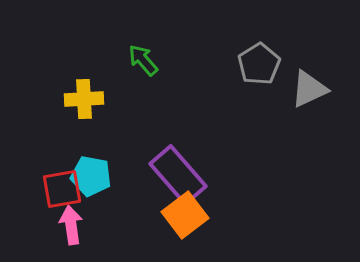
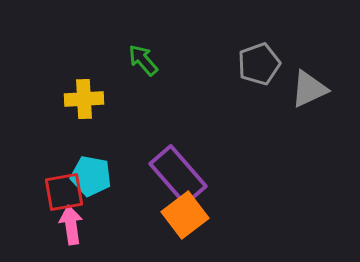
gray pentagon: rotated 12 degrees clockwise
red square: moved 2 px right, 3 px down
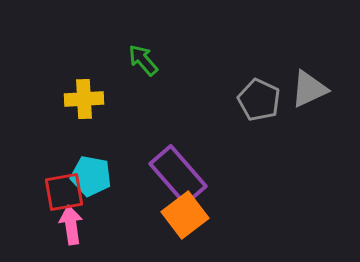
gray pentagon: moved 36 px down; rotated 27 degrees counterclockwise
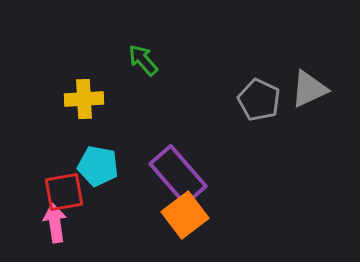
cyan pentagon: moved 7 px right, 10 px up
pink arrow: moved 16 px left, 2 px up
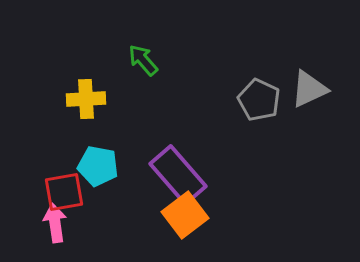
yellow cross: moved 2 px right
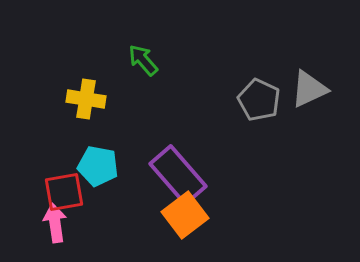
yellow cross: rotated 12 degrees clockwise
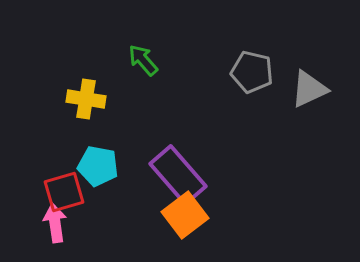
gray pentagon: moved 7 px left, 28 px up; rotated 12 degrees counterclockwise
red square: rotated 6 degrees counterclockwise
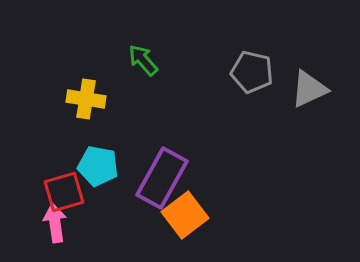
purple rectangle: moved 16 px left, 3 px down; rotated 70 degrees clockwise
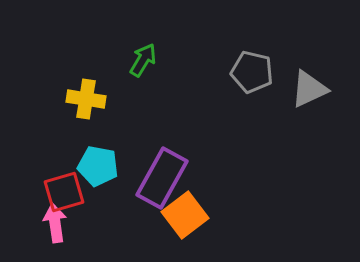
green arrow: rotated 72 degrees clockwise
